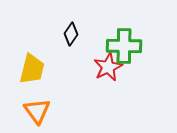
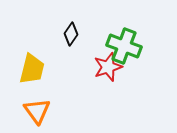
green cross: rotated 20 degrees clockwise
red star: rotated 8 degrees clockwise
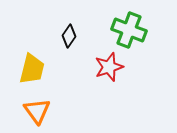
black diamond: moved 2 px left, 2 px down
green cross: moved 5 px right, 16 px up
red star: moved 1 px right
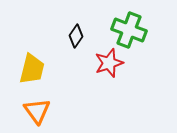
black diamond: moved 7 px right
red star: moved 4 px up
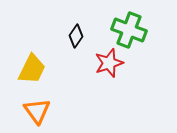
yellow trapezoid: rotated 12 degrees clockwise
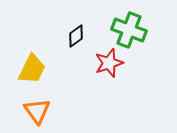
black diamond: rotated 20 degrees clockwise
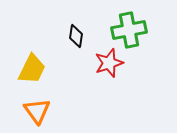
green cross: rotated 32 degrees counterclockwise
black diamond: rotated 45 degrees counterclockwise
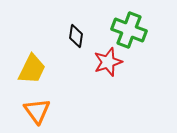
green cross: rotated 32 degrees clockwise
red star: moved 1 px left, 1 px up
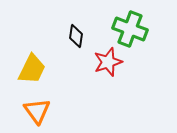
green cross: moved 1 px right, 1 px up
